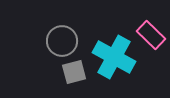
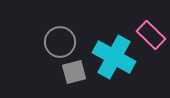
gray circle: moved 2 px left, 1 px down
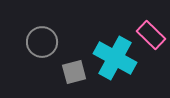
gray circle: moved 18 px left
cyan cross: moved 1 px right, 1 px down
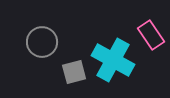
pink rectangle: rotated 12 degrees clockwise
cyan cross: moved 2 px left, 2 px down
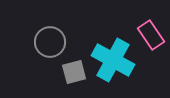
gray circle: moved 8 px right
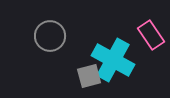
gray circle: moved 6 px up
gray square: moved 15 px right, 4 px down
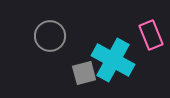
pink rectangle: rotated 12 degrees clockwise
gray square: moved 5 px left, 3 px up
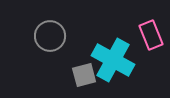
gray square: moved 2 px down
